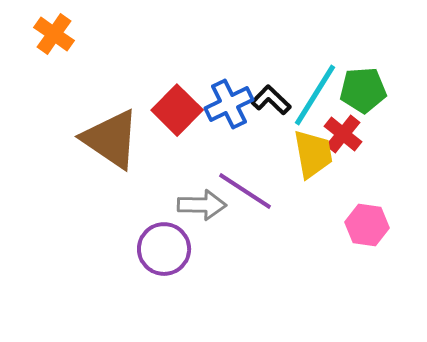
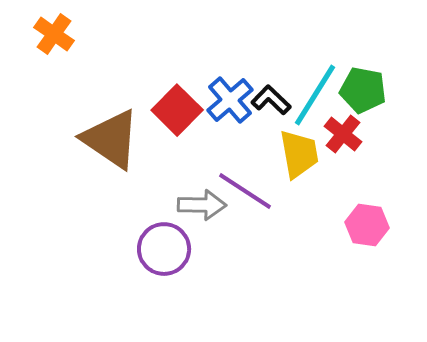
green pentagon: rotated 15 degrees clockwise
blue cross: moved 1 px right, 4 px up; rotated 15 degrees counterclockwise
yellow trapezoid: moved 14 px left
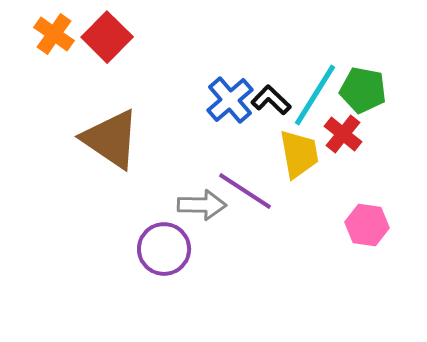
red square: moved 70 px left, 73 px up
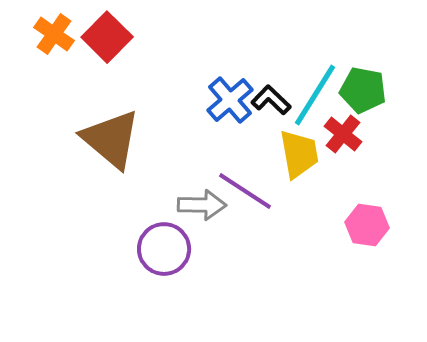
brown triangle: rotated 6 degrees clockwise
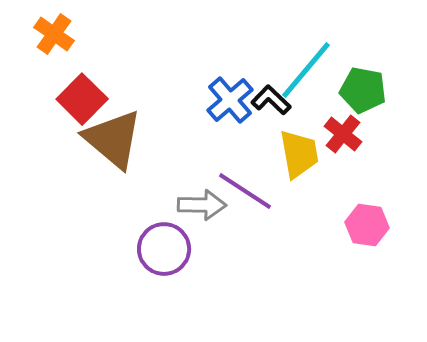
red square: moved 25 px left, 62 px down
cyan line: moved 9 px left, 25 px up; rotated 8 degrees clockwise
brown triangle: moved 2 px right
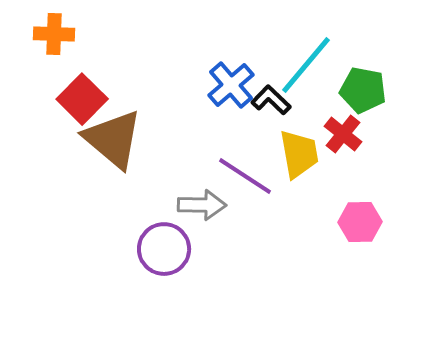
orange cross: rotated 33 degrees counterclockwise
cyan line: moved 5 px up
blue cross: moved 1 px right, 15 px up
purple line: moved 15 px up
pink hexagon: moved 7 px left, 3 px up; rotated 9 degrees counterclockwise
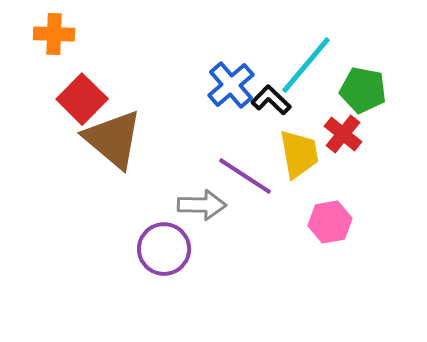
pink hexagon: moved 30 px left; rotated 9 degrees counterclockwise
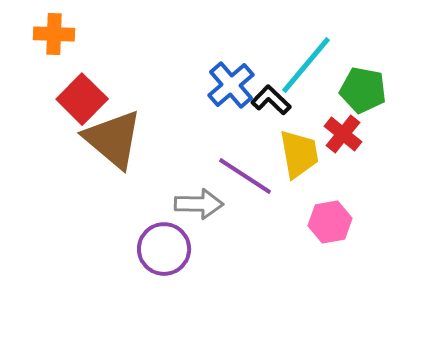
gray arrow: moved 3 px left, 1 px up
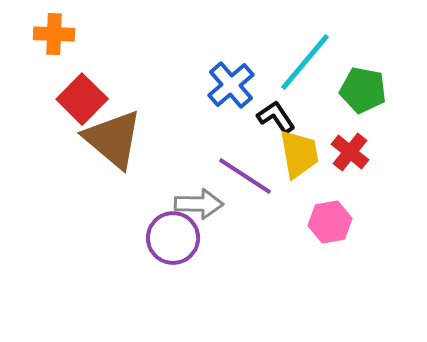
cyan line: moved 1 px left, 3 px up
black L-shape: moved 5 px right, 17 px down; rotated 12 degrees clockwise
red cross: moved 7 px right, 18 px down
purple circle: moved 9 px right, 11 px up
